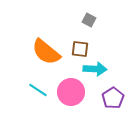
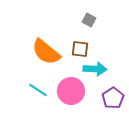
pink circle: moved 1 px up
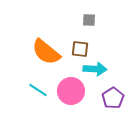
gray square: rotated 24 degrees counterclockwise
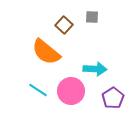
gray square: moved 3 px right, 3 px up
brown square: moved 16 px left, 24 px up; rotated 36 degrees clockwise
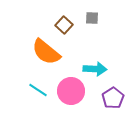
gray square: moved 1 px down
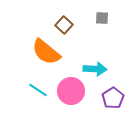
gray square: moved 10 px right
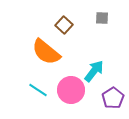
cyan arrow: moved 1 px left, 2 px down; rotated 55 degrees counterclockwise
pink circle: moved 1 px up
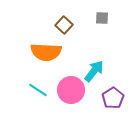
orange semicircle: rotated 36 degrees counterclockwise
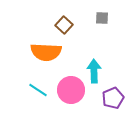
cyan arrow: rotated 40 degrees counterclockwise
purple pentagon: rotated 10 degrees clockwise
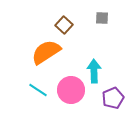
orange semicircle: rotated 144 degrees clockwise
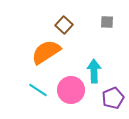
gray square: moved 5 px right, 4 px down
